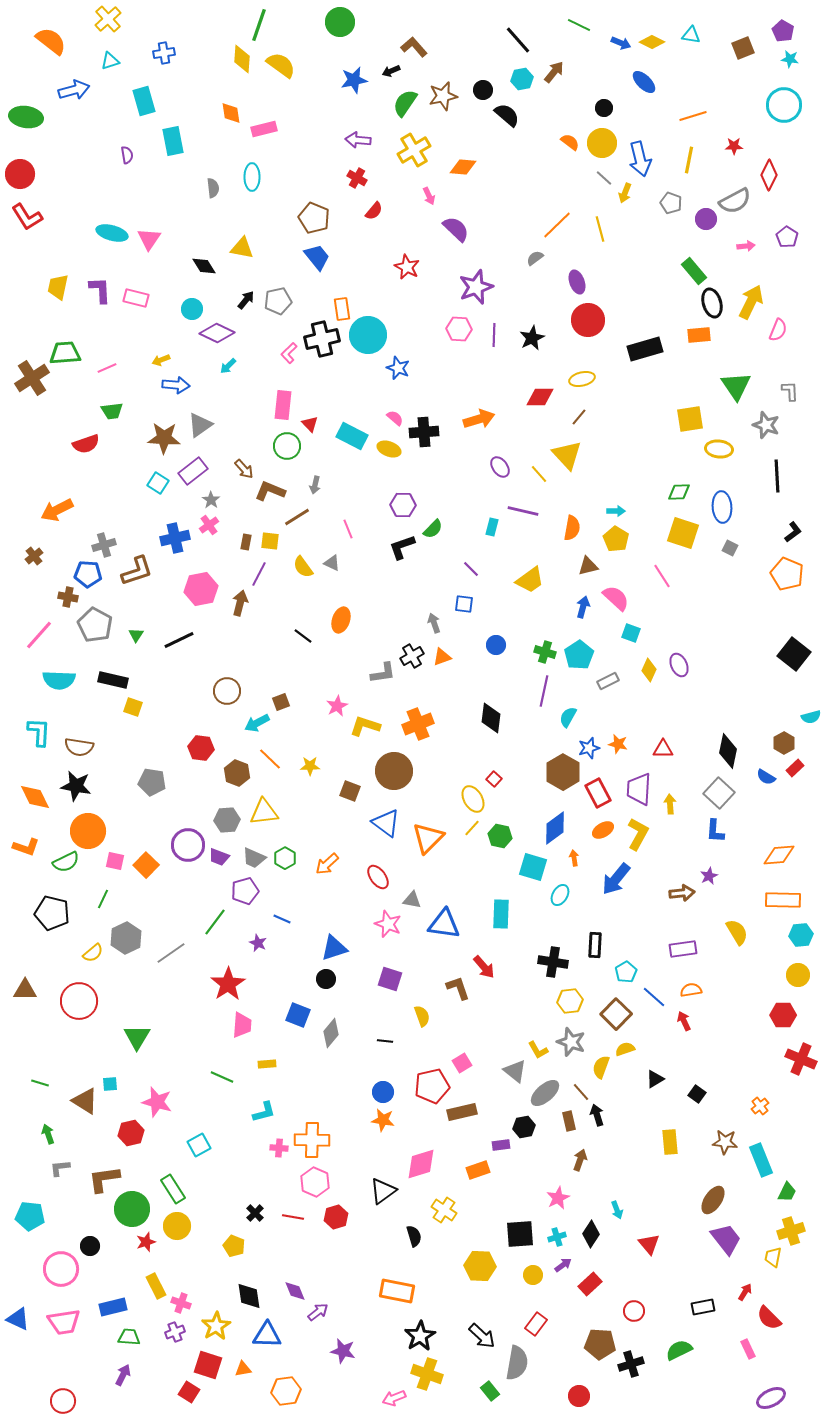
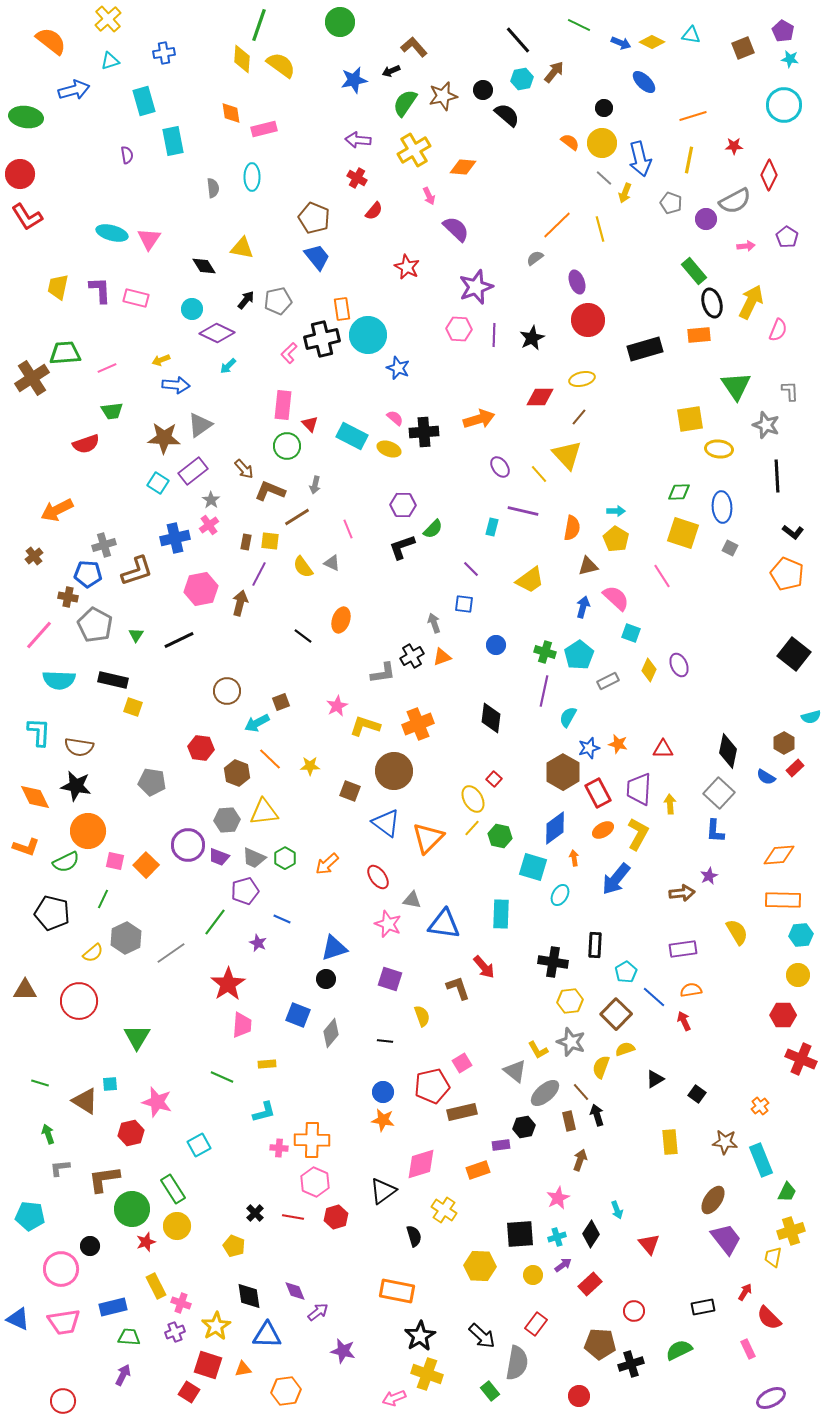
black L-shape at (793, 532): rotated 75 degrees clockwise
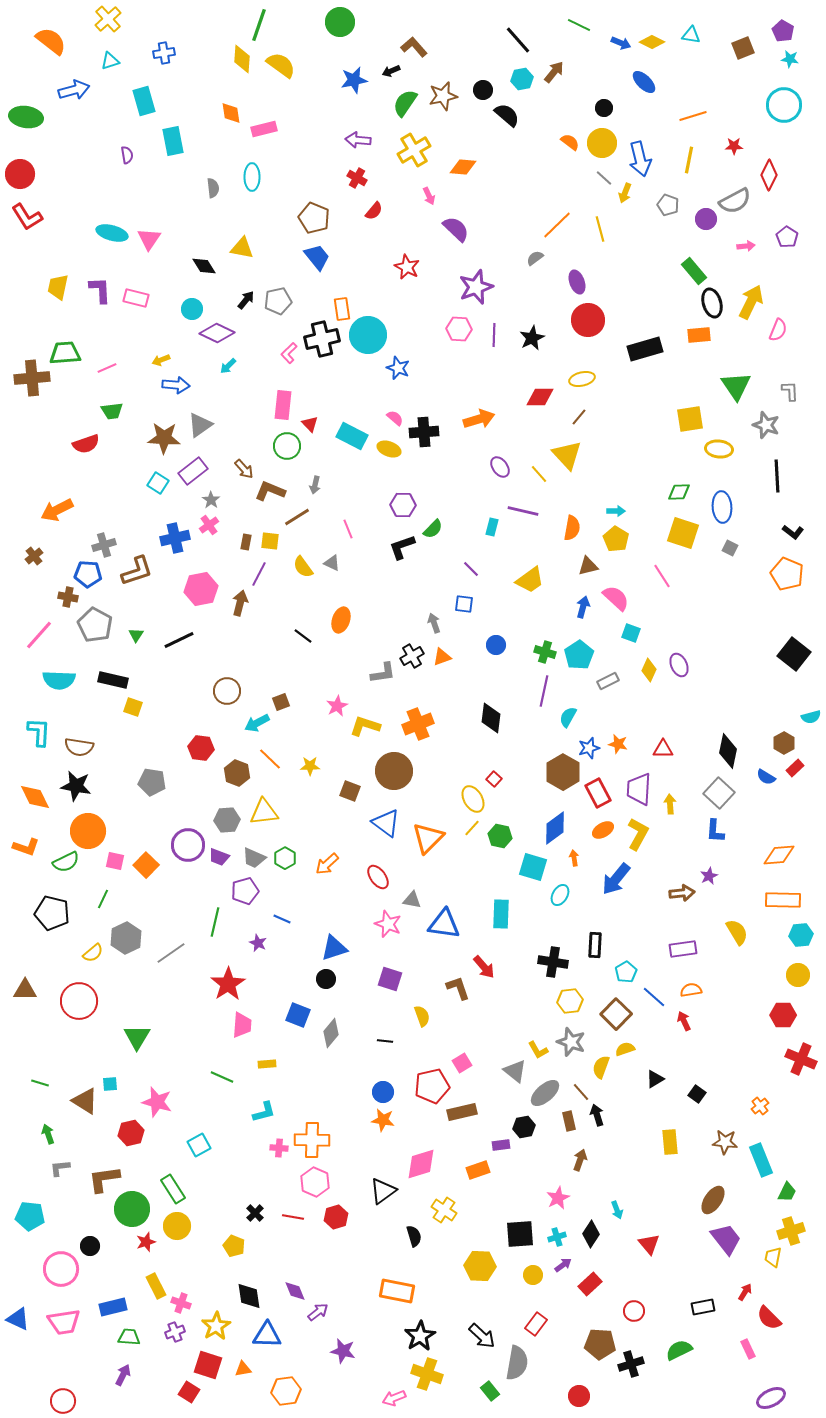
gray pentagon at (671, 203): moved 3 px left, 2 px down
brown cross at (32, 378): rotated 28 degrees clockwise
green line at (215, 922): rotated 24 degrees counterclockwise
